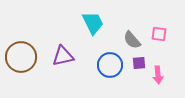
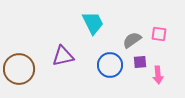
gray semicircle: rotated 96 degrees clockwise
brown circle: moved 2 px left, 12 px down
purple square: moved 1 px right, 1 px up
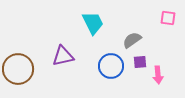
pink square: moved 9 px right, 16 px up
blue circle: moved 1 px right, 1 px down
brown circle: moved 1 px left
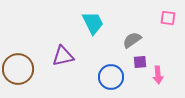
blue circle: moved 11 px down
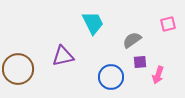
pink square: moved 6 px down; rotated 21 degrees counterclockwise
pink arrow: rotated 24 degrees clockwise
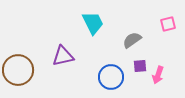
purple square: moved 4 px down
brown circle: moved 1 px down
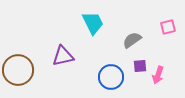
pink square: moved 3 px down
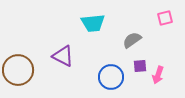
cyan trapezoid: rotated 110 degrees clockwise
pink square: moved 3 px left, 9 px up
purple triangle: rotated 40 degrees clockwise
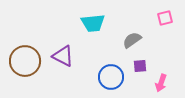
brown circle: moved 7 px right, 9 px up
pink arrow: moved 3 px right, 8 px down
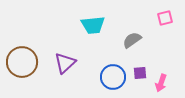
cyan trapezoid: moved 2 px down
purple triangle: moved 2 px right, 7 px down; rotated 50 degrees clockwise
brown circle: moved 3 px left, 1 px down
purple square: moved 7 px down
blue circle: moved 2 px right
